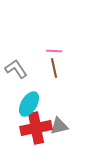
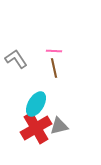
gray L-shape: moved 10 px up
cyan ellipse: moved 7 px right
red cross: rotated 20 degrees counterclockwise
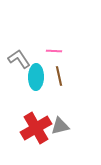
gray L-shape: moved 3 px right
brown line: moved 5 px right, 8 px down
cyan ellipse: moved 27 px up; rotated 30 degrees counterclockwise
gray triangle: moved 1 px right
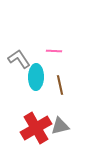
brown line: moved 1 px right, 9 px down
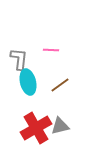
pink line: moved 3 px left, 1 px up
gray L-shape: rotated 40 degrees clockwise
cyan ellipse: moved 8 px left, 5 px down; rotated 15 degrees counterclockwise
brown line: rotated 66 degrees clockwise
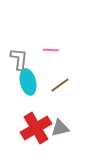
gray triangle: moved 2 px down
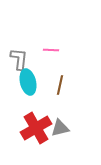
brown line: rotated 42 degrees counterclockwise
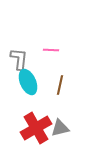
cyan ellipse: rotated 10 degrees counterclockwise
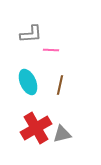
gray L-shape: moved 12 px right, 25 px up; rotated 80 degrees clockwise
gray triangle: moved 2 px right, 6 px down
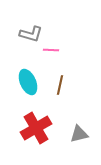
gray L-shape: rotated 20 degrees clockwise
gray triangle: moved 17 px right
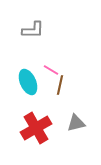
gray L-shape: moved 2 px right, 4 px up; rotated 15 degrees counterclockwise
pink line: moved 20 px down; rotated 28 degrees clockwise
gray triangle: moved 3 px left, 11 px up
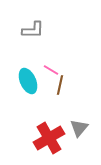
cyan ellipse: moved 1 px up
gray triangle: moved 3 px right, 5 px down; rotated 36 degrees counterclockwise
red cross: moved 13 px right, 10 px down
